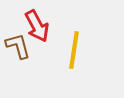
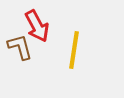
brown L-shape: moved 2 px right, 1 px down
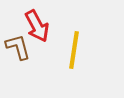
brown L-shape: moved 2 px left
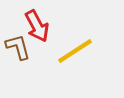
yellow line: moved 1 px right, 1 px down; rotated 48 degrees clockwise
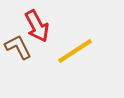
brown L-shape: rotated 12 degrees counterclockwise
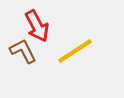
brown L-shape: moved 5 px right, 4 px down
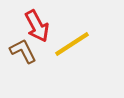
yellow line: moved 3 px left, 7 px up
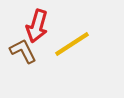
red arrow: rotated 44 degrees clockwise
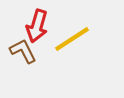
yellow line: moved 5 px up
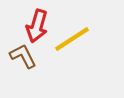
brown L-shape: moved 5 px down
